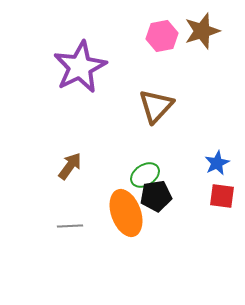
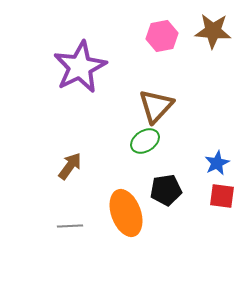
brown star: moved 11 px right; rotated 21 degrees clockwise
green ellipse: moved 34 px up
black pentagon: moved 10 px right, 6 px up
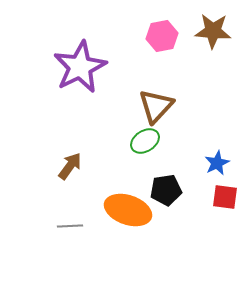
red square: moved 3 px right, 1 px down
orange ellipse: moved 2 px right, 3 px up; rotated 51 degrees counterclockwise
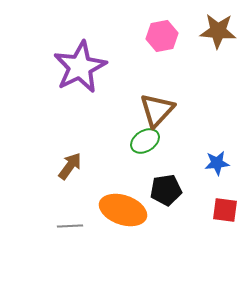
brown star: moved 5 px right
brown triangle: moved 1 px right, 4 px down
blue star: rotated 20 degrees clockwise
red square: moved 13 px down
orange ellipse: moved 5 px left
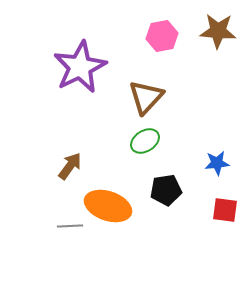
brown triangle: moved 11 px left, 13 px up
orange ellipse: moved 15 px left, 4 px up
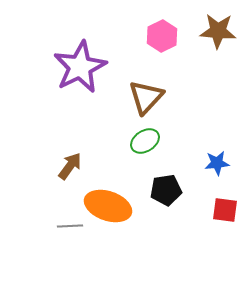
pink hexagon: rotated 16 degrees counterclockwise
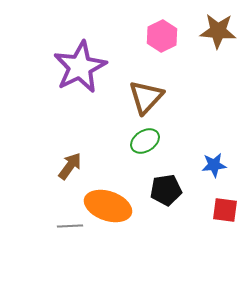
blue star: moved 3 px left, 2 px down
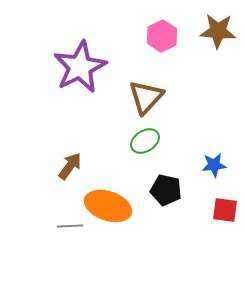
black pentagon: rotated 20 degrees clockwise
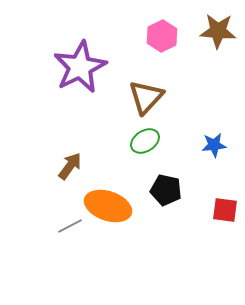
blue star: moved 20 px up
gray line: rotated 25 degrees counterclockwise
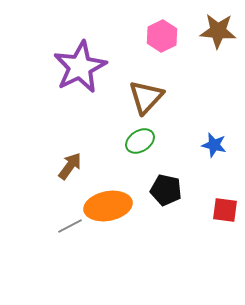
green ellipse: moved 5 px left
blue star: rotated 20 degrees clockwise
orange ellipse: rotated 30 degrees counterclockwise
